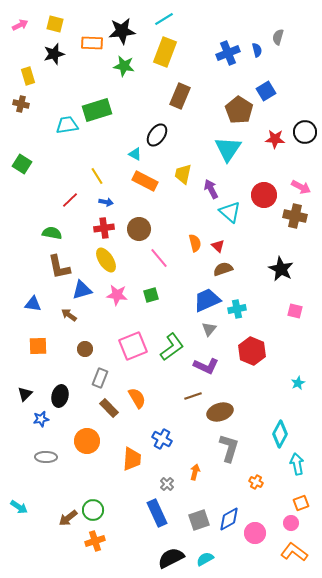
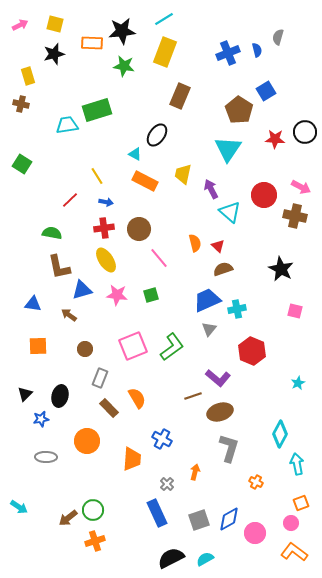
purple L-shape at (206, 366): moved 12 px right, 12 px down; rotated 15 degrees clockwise
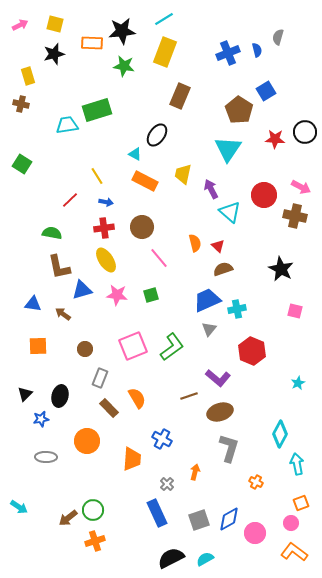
brown circle at (139, 229): moved 3 px right, 2 px up
brown arrow at (69, 315): moved 6 px left, 1 px up
brown line at (193, 396): moved 4 px left
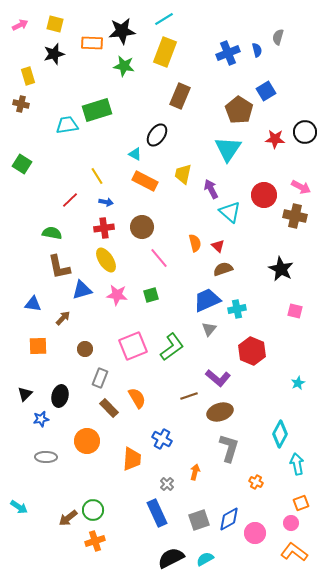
brown arrow at (63, 314): moved 4 px down; rotated 98 degrees clockwise
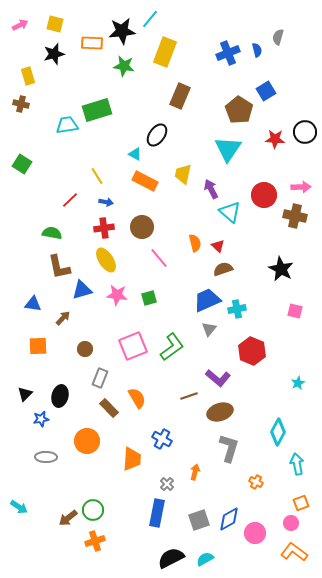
cyan line at (164, 19): moved 14 px left; rotated 18 degrees counterclockwise
pink arrow at (301, 187): rotated 30 degrees counterclockwise
green square at (151, 295): moved 2 px left, 3 px down
cyan diamond at (280, 434): moved 2 px left, 2 px up
blue rectangle at (157, 513): rotated 36 degrees clockwise
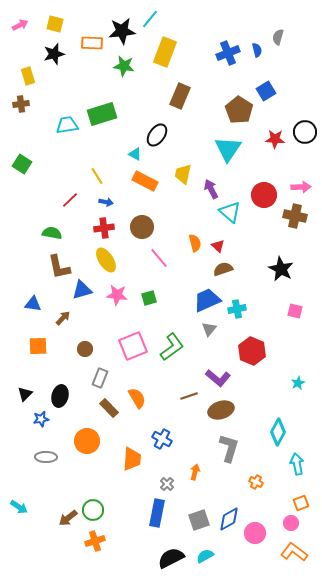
brown cross at (21, 104): rotated 21 degrees counterclockwise
green rectangle at (97, 110): moved 5 px right, 4 px down
brown ellipse at (220, 412): moved 1 px right, 2 px up
cyan semicircle at (205, 559): moved 3 px up
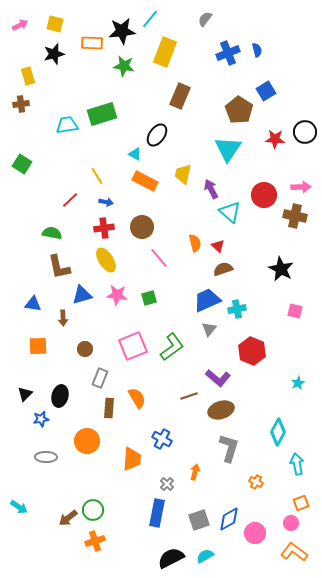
gray semicircle at (278, 37): moved 73 px left, 18 px up; rotated 21 degrees clockwise
blue triangle at (82, 290): moved 5 px down
brown arrow at (63, 318): rotated 133 degrees clockwise
brown rectangle at (109, 408): rotated 48 degrees clockwise
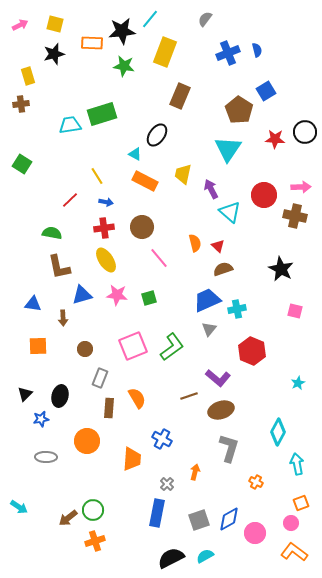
cyan trapezoid at (67, 125): moved 3 px right
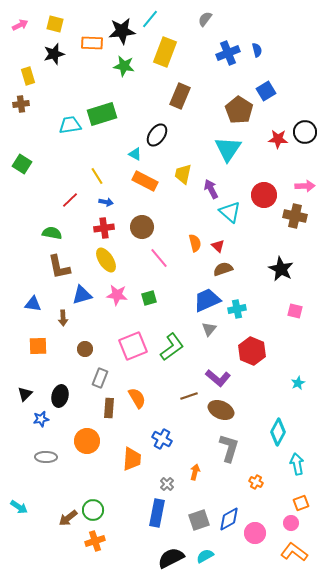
red star at (275, 139): moved 3 px right
pink arrow at (301, 187): moved 4 px right, 1 px up
brown ellipse at (221, 410): rotated 40 degrees clockwise
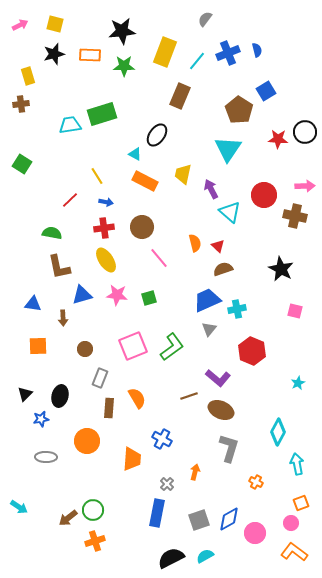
cyan line at (150, 19): moved 47 px right, 42 px down
orange rectangle at (92, 43): moved 2 px left, 12 px down
green star at (124, 66): rotated 10 degrees counterclockwise
